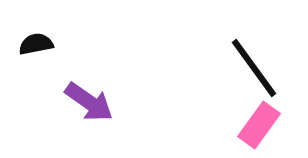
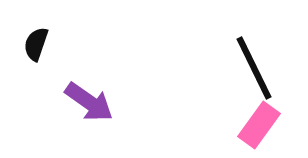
black semicircle: rotated 60 degrees counterclockwise
black line: rotated 10 degrees clockwise
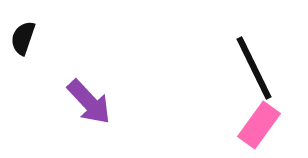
black semicircle: moved 13 px left, 6 px up
purple arrow: rotated 12 degrees clockwise
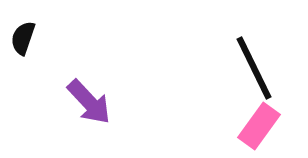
pink rectangle: moved 1 px down
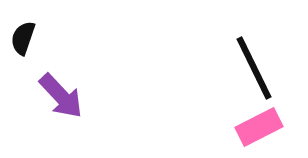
purple arrow: moved 28 px left, 6 px up
pink rectangle: moved 1 px down; rotated 27 degrees clockwise
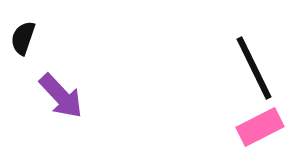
pink rectangle: moved 1 px right
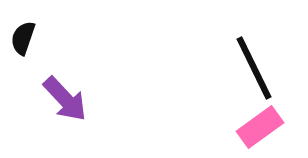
purple arrow: moved 4 px right, 3 px down
pink rectangle: rotated 9 degrees counterclockwise
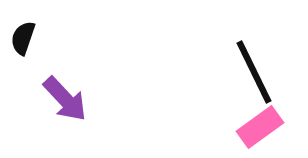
black line: moved 4 px down
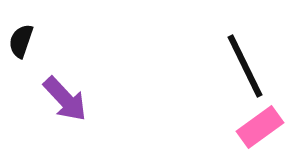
black semicircle: moved 2 px left, 3 px down
black line: moved 9 px left, 6 px up
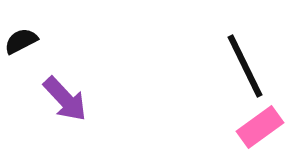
black semicircle: rotated 44 degrees clockwise
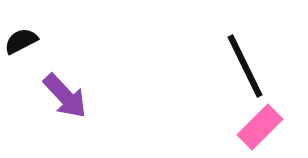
purple arrow: moved 3 px up
pink rectangle: rotated 9 degrees counterclockwise
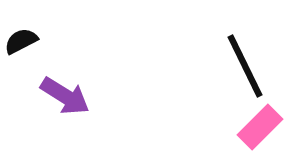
purple arrow: rotated 15 degrees counterclockwise
